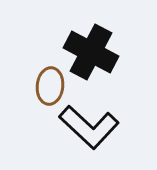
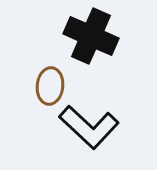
black cross: moved 16 px up; rotated 4 degrees counterclockwise
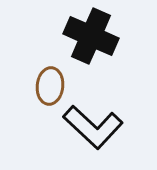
black L-shape: moved 4 px right
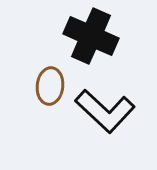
black L-shape: moved 12 px right, 16 px up
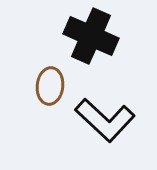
black L-shape: moved 9 px down
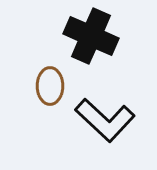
brown ellipse: rotated 6 degrees counterclockwise
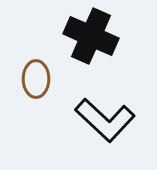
brown ellipse: moved 14 px left, 7 px up
